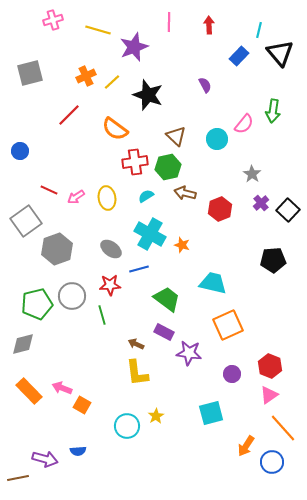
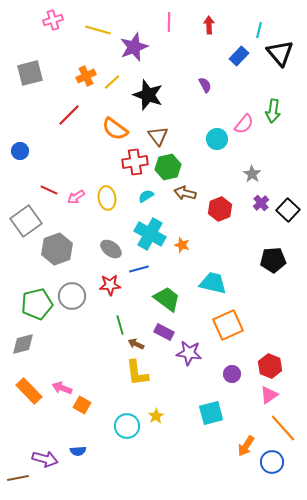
brown triangle at (176, 136): moved 18 px left; rotated 10 degrees clockwise
green line at (102, 315): moved 18 px right, 10 px down
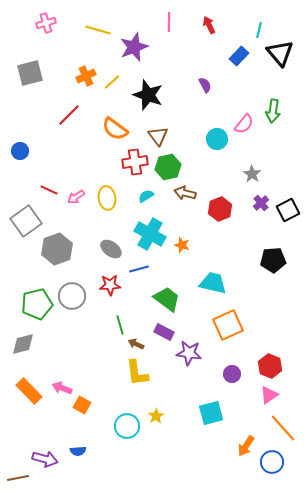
pink cross at (53, 20): moved 7 px left, 3 px down
red arrow at (209, 25): rotated 24 degrees counterclockwise
black square at (288, 210): rotated 20 degrees clockwise
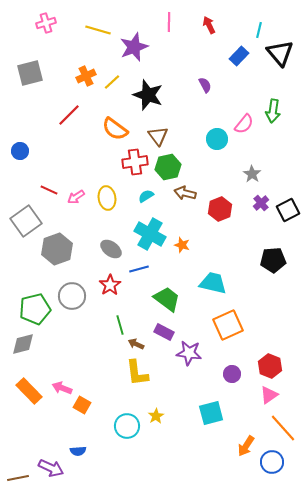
red star at (110, 285): rotated 30 degrees counterclockwise
green pentagon at (37, 304): moved 2 px left, 5 px down
purple arrow at (45, 459): moved 6 px right, 9 px down; rotated 10 degrees clockwise
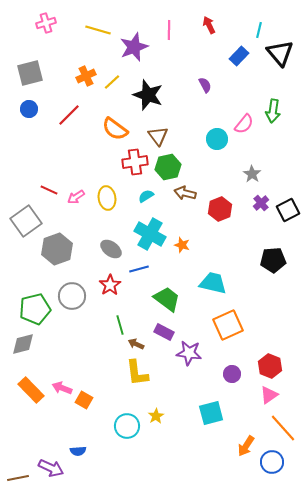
pink line at (169, 22): moved 8 px down
blue circle at (20, 151): moved 9 px right, 42 px up
orange rectangle at (29, 391): moved 2 px right, 1 px up
orange square at (82, 405): moved 2 px right, 5 px up
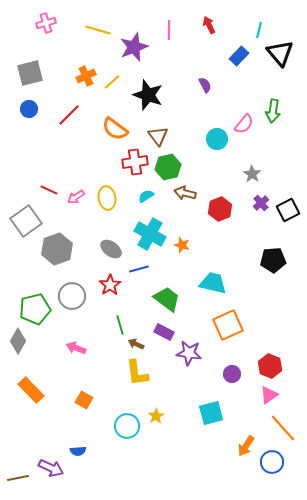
gray diamond at (23, 344): moved 5 px left, 3 px up; rotated 45 degrees counterclockwise
pink arrow at (62, 388): moved 14 px right, 40 px up
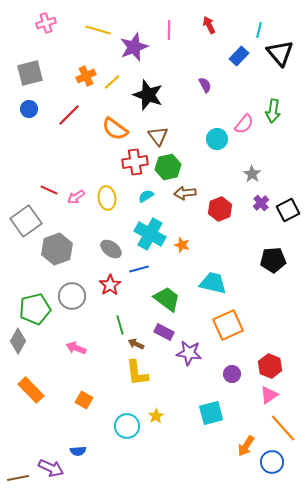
brown arrow at (185, 193): rotated 20 degrees counterclockwise
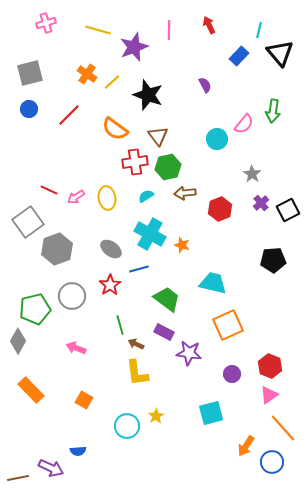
orange cross at (86, 76): moved 1 px right, 2 px up; rotated 30 degrees counterclockwise
gray square at (26, 221): moved 2 px right, 1 px down
